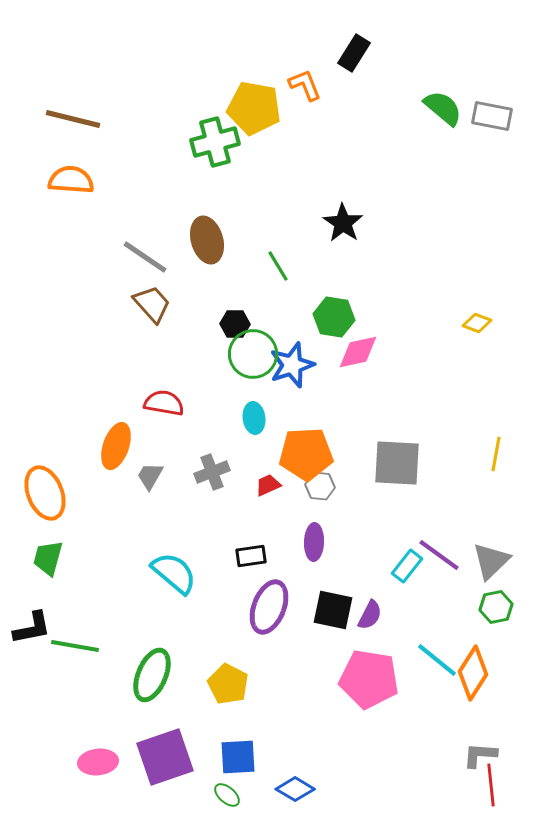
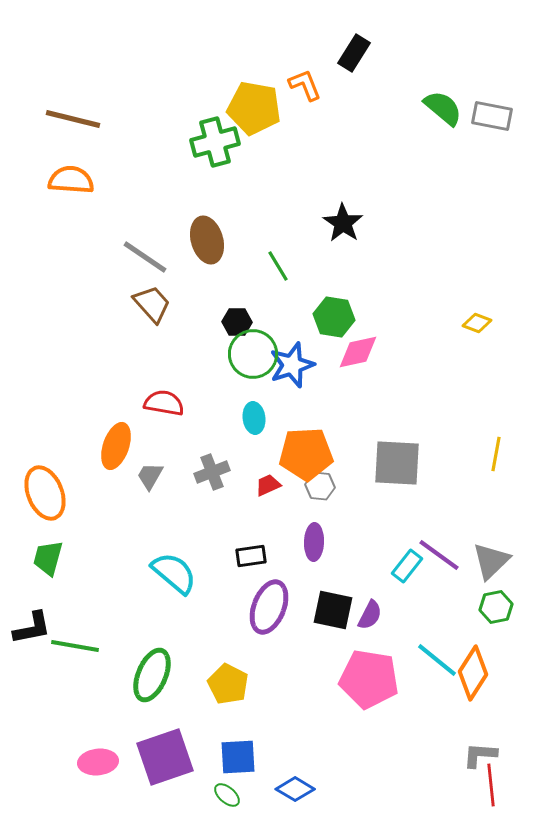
black hexagon at (235, 324): moved 2 px right, 2 px up
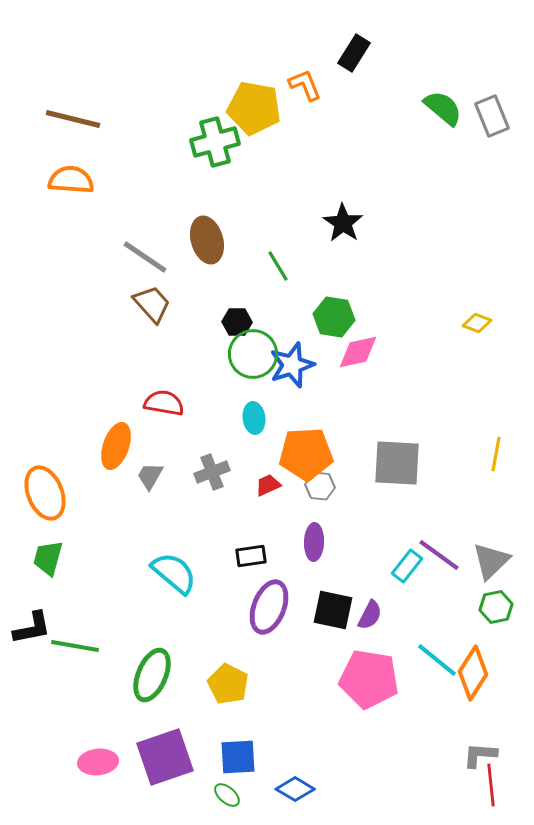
gray rectangle at (492, 116): rotated 57 degrees clockwise
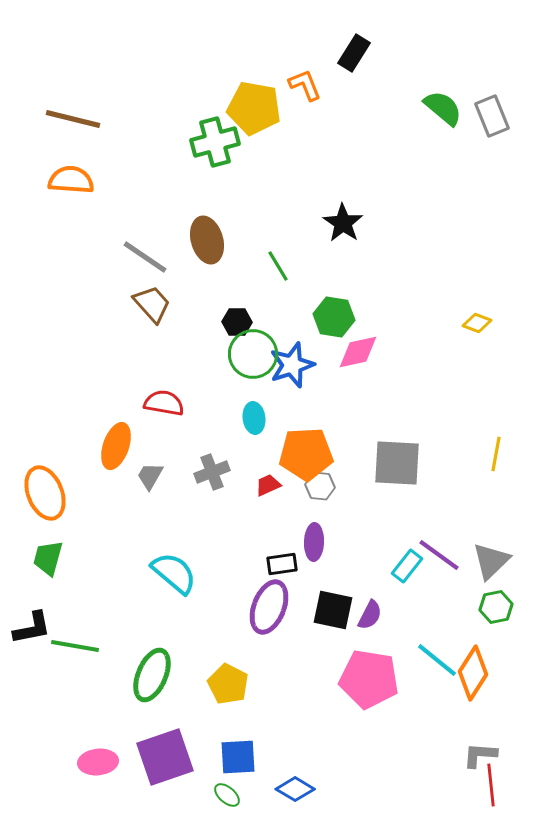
black rectangle at (251, 556): moved 31 px right, 8 px down
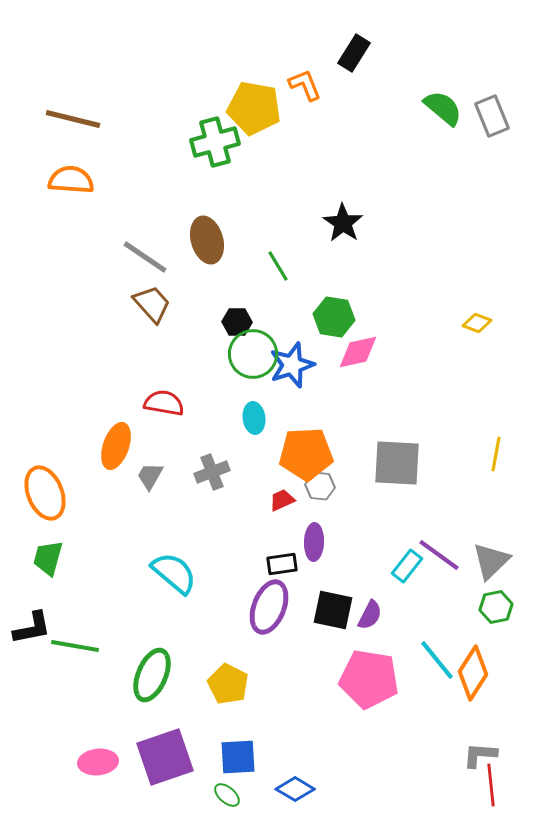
red trapezoid at (268, 485): moved 14 px right, 15 px down
cyan line at (437, 660): rotated 12 degrees clockwise
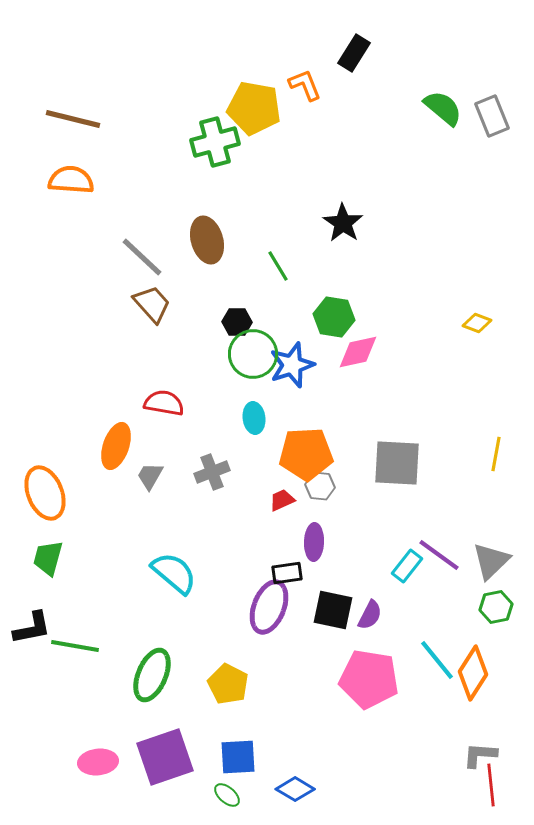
gray line at (145, 257): moved 3 px left; rotated 9 degrees clockwise
black rectangle at (282, 564): moved 5 px right, 9 px down
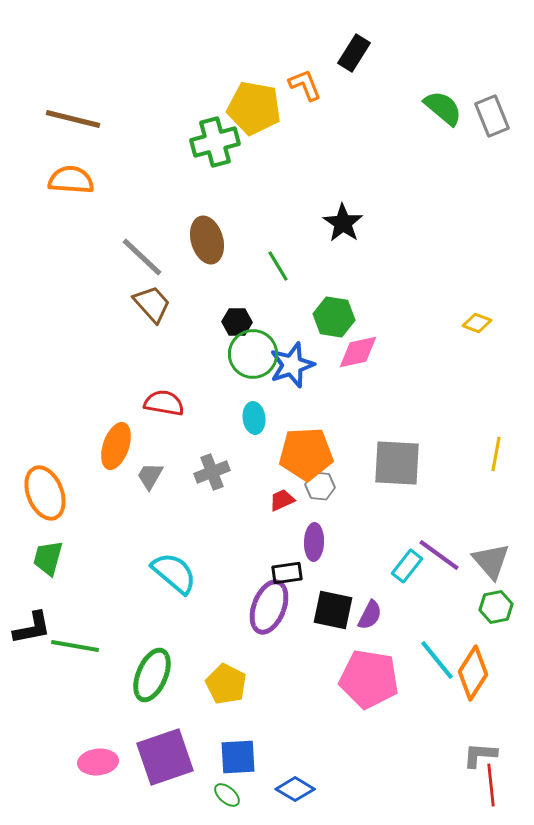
gray triangle at (491, 561): rotated 27 degrees counterclockwise
yellow pentagon at (228, 684): moved 2 px left
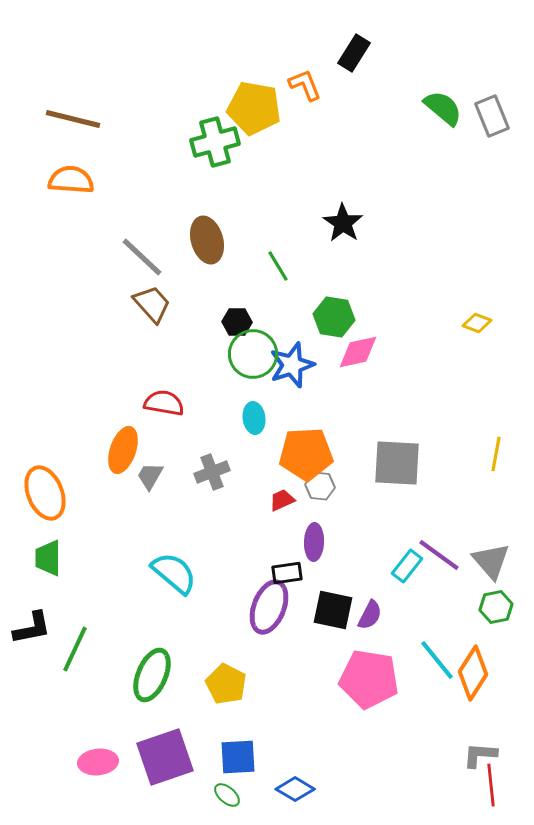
orange ellipse at (116, 446): moved 7 px right, 4 px down
green trapezoid at (48, 558): rotated 15 degrees counterclockwise
green line at (75, 646): moved 3 px down; rotated 75 degrees counterclockwise
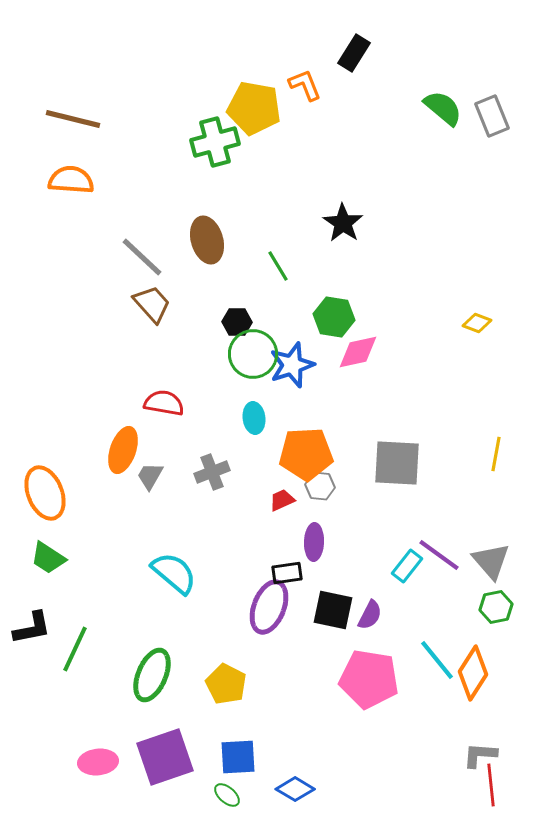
green trapezoid at (48, 558): rotated 57 degrees counterclockwise
